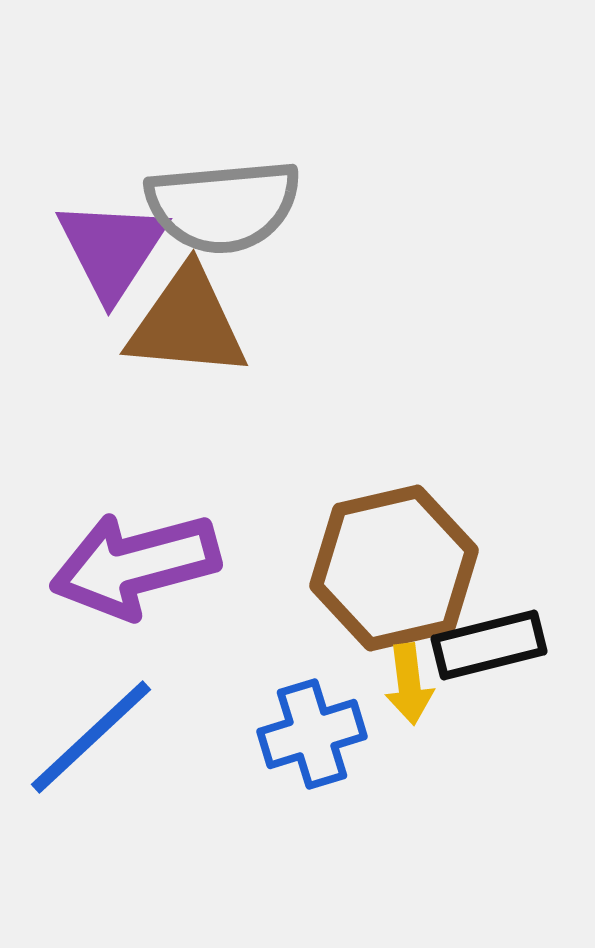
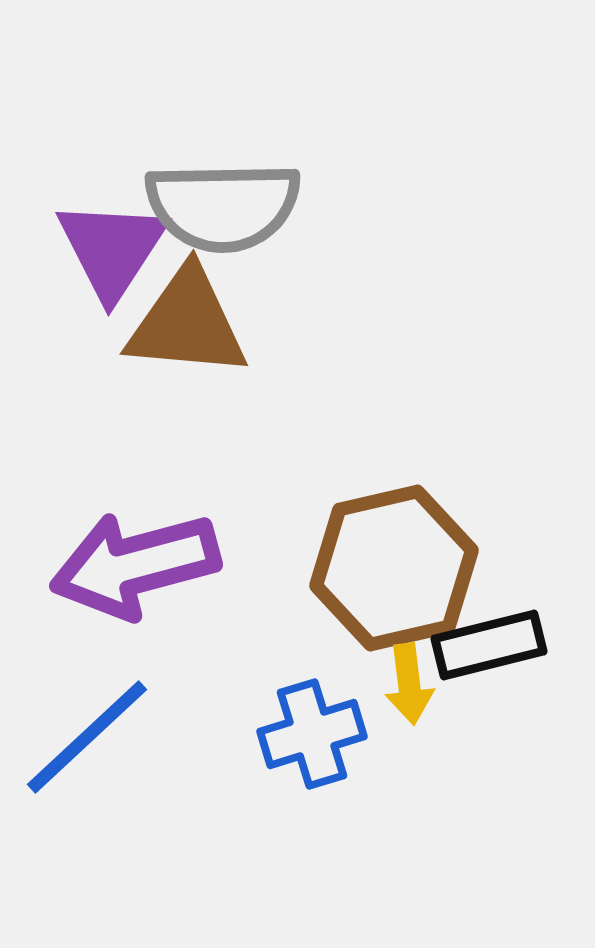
gray semicircle: rotated 4 degrees clockwise
blue line: moved 4 px left
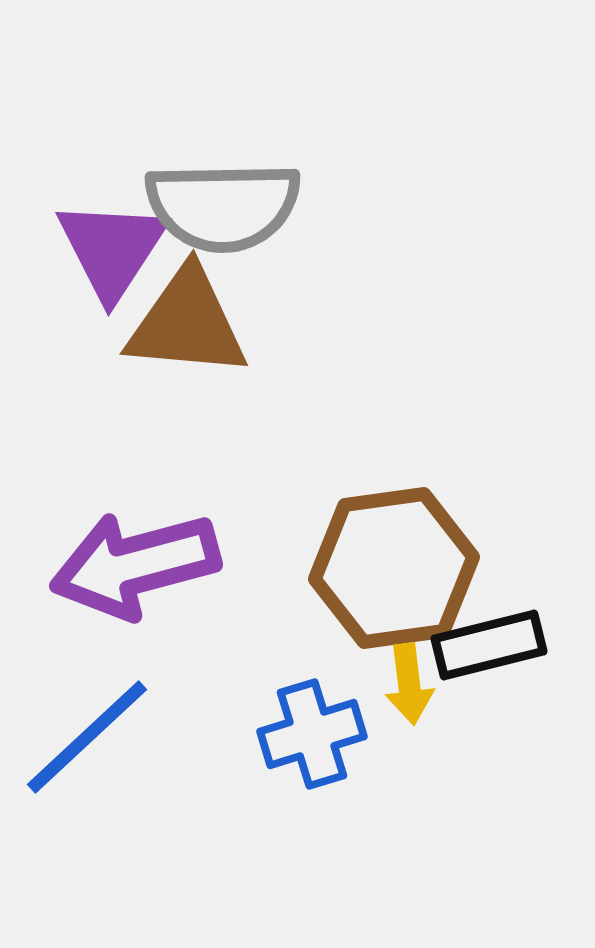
brown hexagon: rotated 5 degrees clockwise
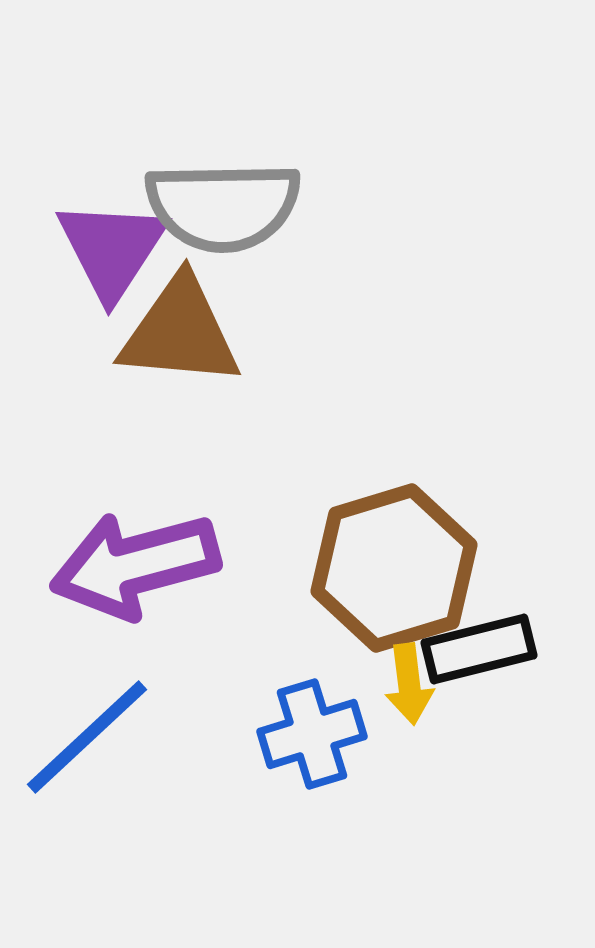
brown triangle: moved 7 px left, 9 px down
brown hexagon: rotated 9 degrees counterclockwise
black rectangle: moved 10 px left, 4 px down
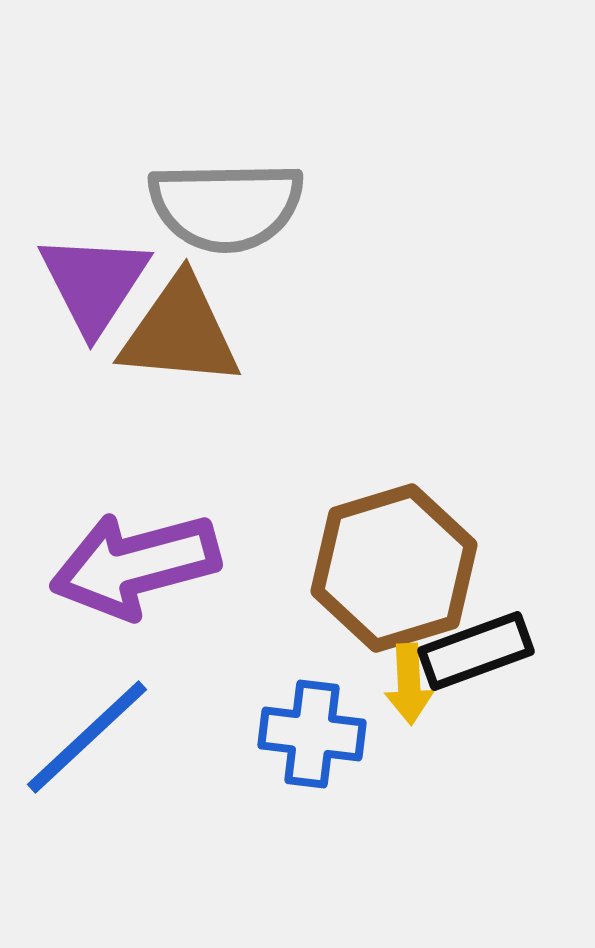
gray semicircle: moved 3 px right
purple triangle: moved 18 px left, 34 px down
black rectangle: moved 3 px left, 2 px down; rotated 6 degrees counterclockwise
yellow arrow: rotated 4 degrees clockwise
blue cross: rotated 24 degrees clockwise
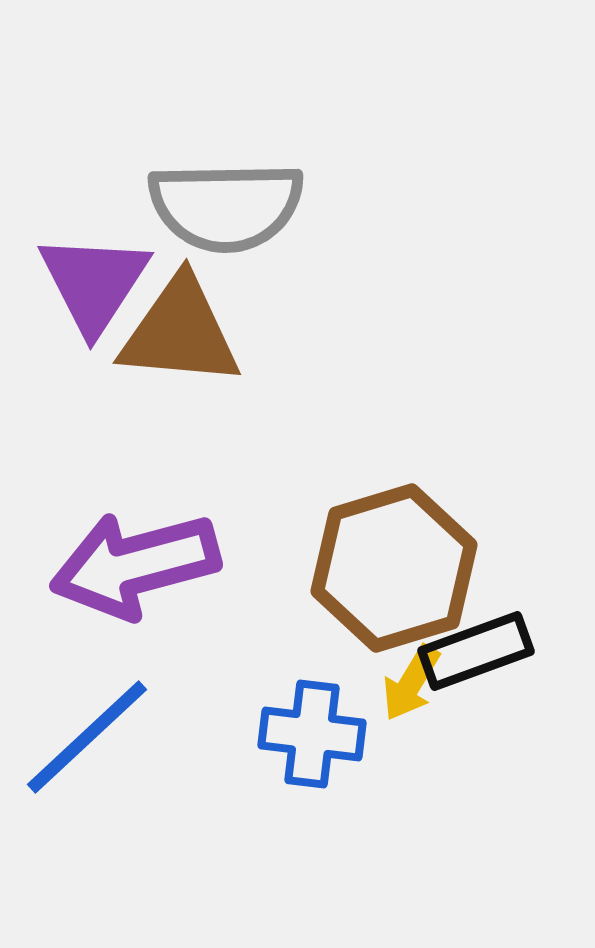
yellow arrow: moved 2 px right, 1 px up; rotated 34 degrees clockwise
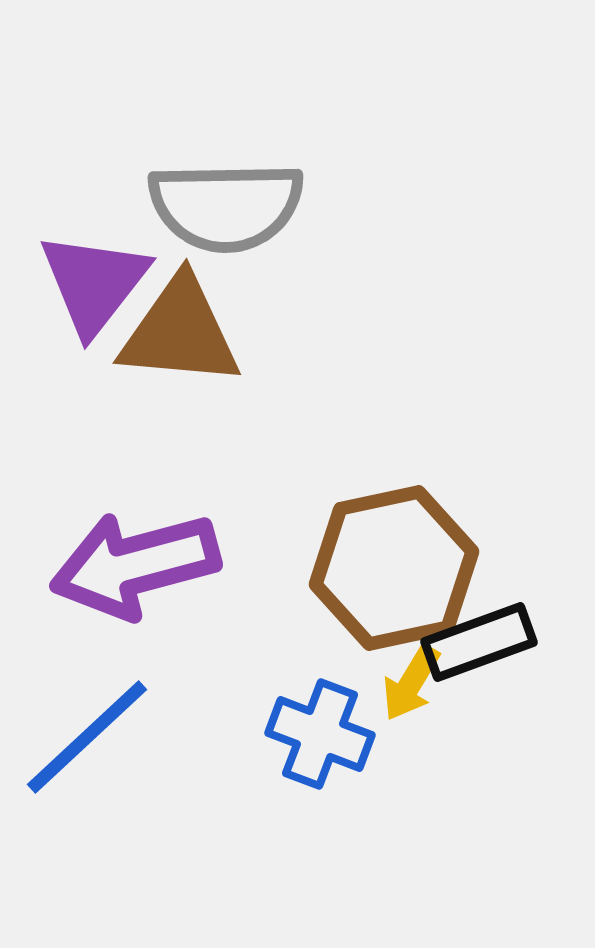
purple triangle: rotated 5 degrees clockwise
brown hexagon: rotated 5 degrees clockwise
black rectangle: moved 3 px right, 9 px up
blue cross: moved 8 px right; rotated 14 degrees clockwise
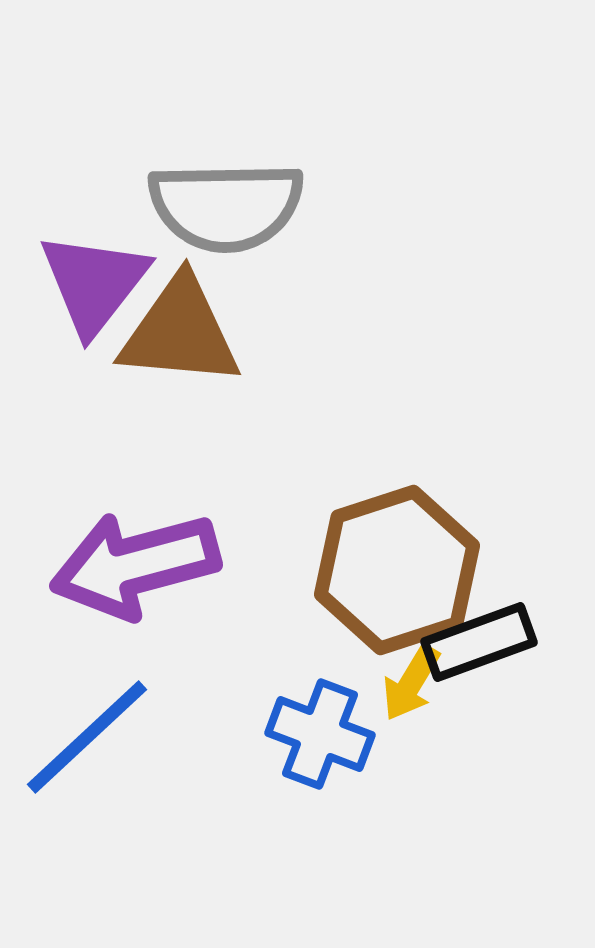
brown hexagon: moved 3 px right, 2 px down; rotated 6 degrees counterclockwise
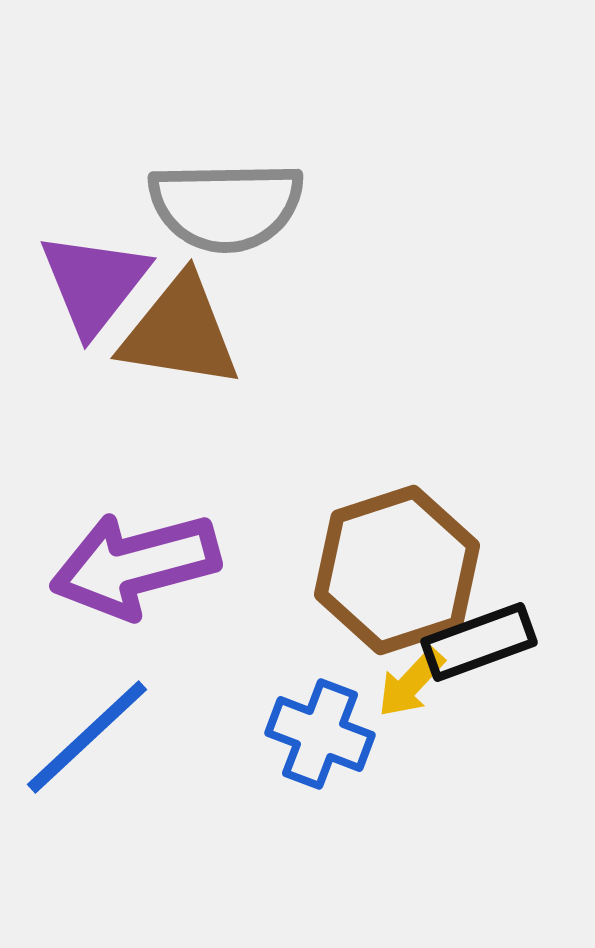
brown triangle: rotated 4 degrees clockwise
yellow arrow: rotated 12 degrees clockwise
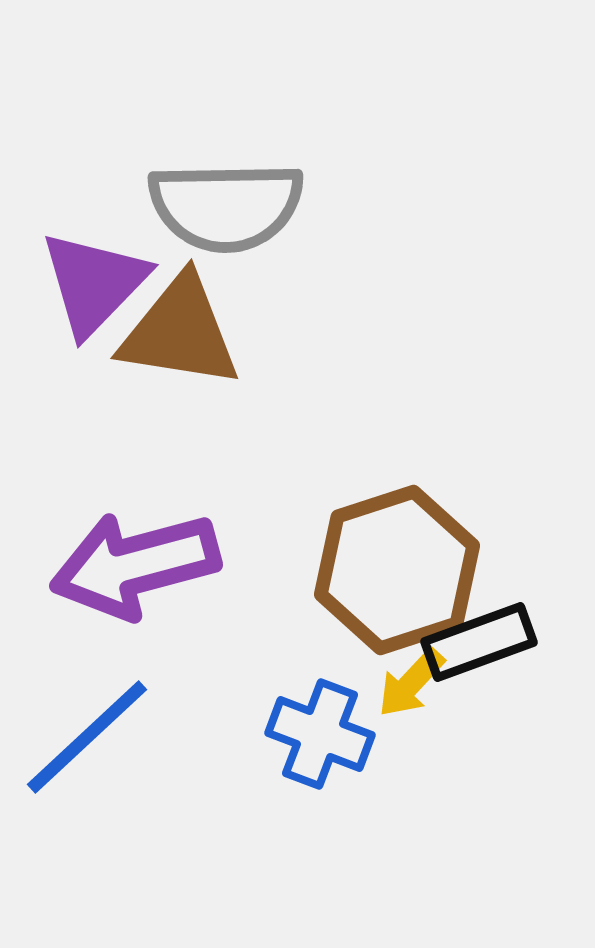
purple triangle: rotated 6 degrees clockwise
